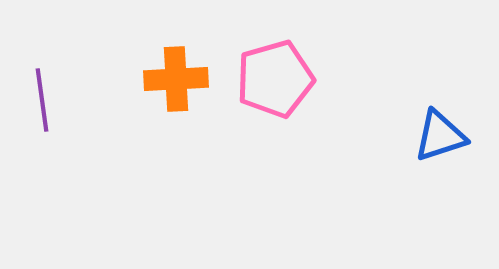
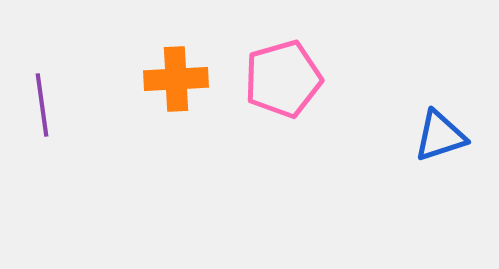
pink pentagon: moved 8 px right
purple line: moved 5 px down
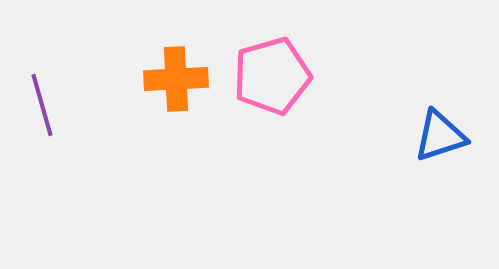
pink pentagon: moved 11 px left, 3 px up
purple line: rotated 8 degrees counterclockwise
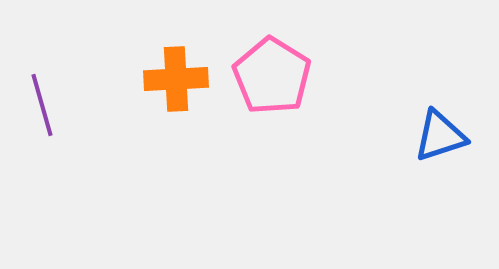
pink pentagon: rotated 24 degrees counterclockwise
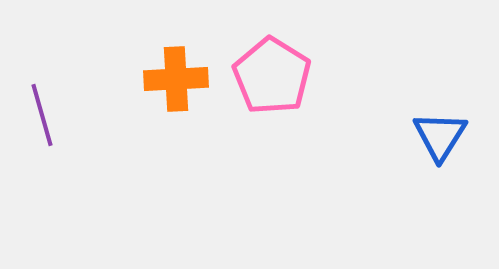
purple line: moved 10 px down
blue triangle: rotated 40 degrees counterclockwise
